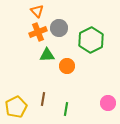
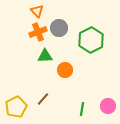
green triangle: moved 2 px left, 1 px down
orange circle: moved 2 px left, 4 px down
brown line: rotated 32 degrees clockwise
pink circle: moved 3 px down
green line: moved 16 px right
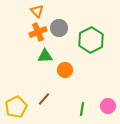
brown line: moved 1 px right
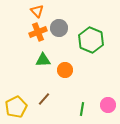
green hexagon: rotated 10 degrees counterclockwise
green triangle: moved 2 px left, 4 px down
pink circle: moved 1 px up
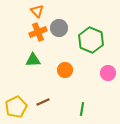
green triangle: moved 10 px left
brown line: moved 1 px left, 3 px down; rotated 24 degrees clockwise
pink circle: moved 32 px up
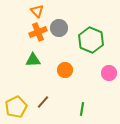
pink circle: moved 1 px right
brown line: rotated 24 degrees counterclockwise
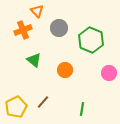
orange cross: moved 15 px left, 2 px up
green triangle: moved 1 px right; rotated 42 degrees clockwise
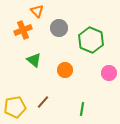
yellow pentagon: moved 1 px left; rotated 15 degrees clockwise
